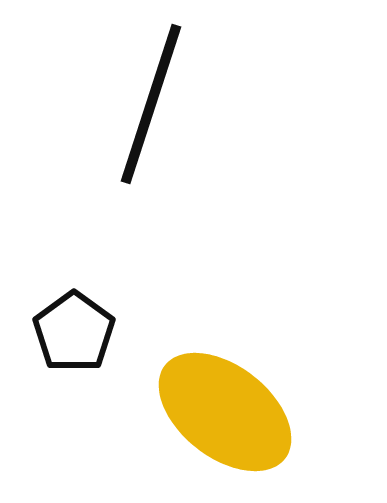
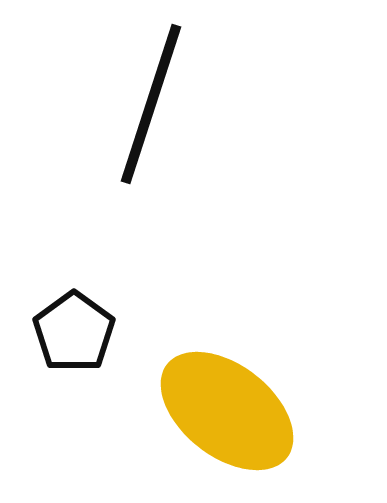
yellow ellipse: moved 2 px right, 1 px up
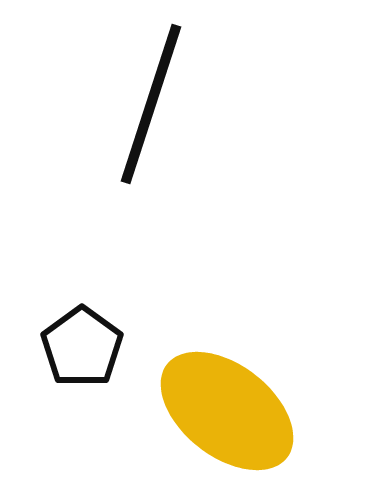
black pentagon: moved 8 px right, 15 px down
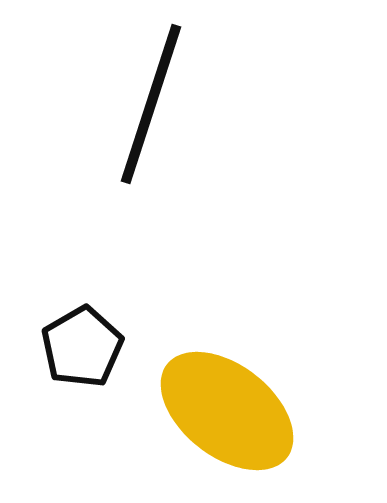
black pentagon: rotated 6 degrees clockwise
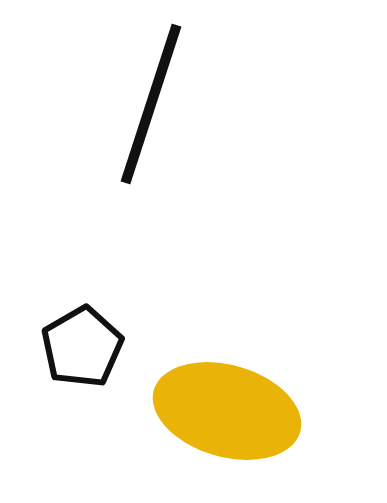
yellow ellipse: rotated 22 degrees counterclockwise
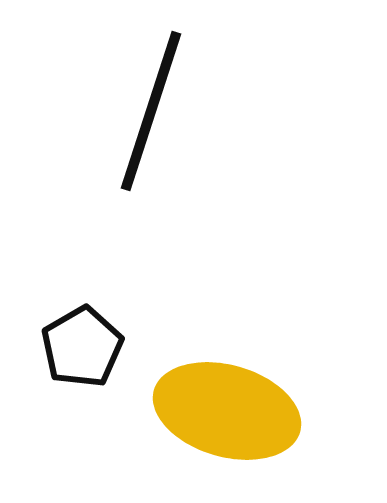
black line: moved 7 px down
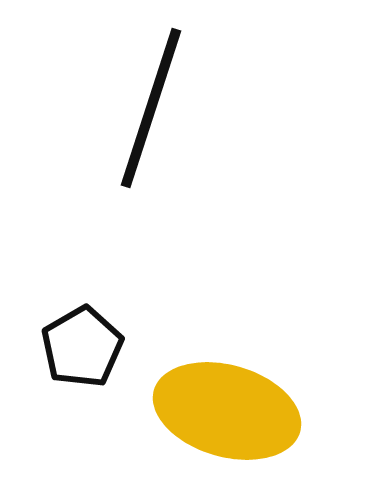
black line: moved 3 px up
